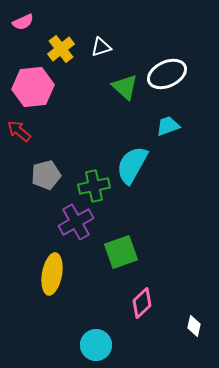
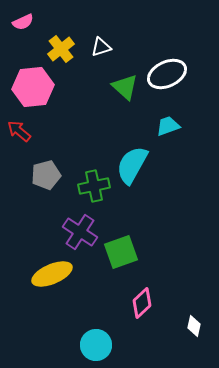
purple cross: moved 4 px right, 10 px down; rotated 28 degrees counterclockwise
yellow ellipse: rotated 57 degrees clockwise
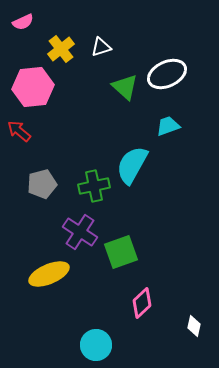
gray pentagon: moved 4 px left, 9 px down
yellow ellipse: moved 3 px left
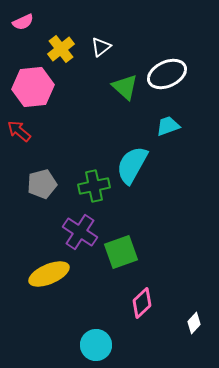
white triangle: rotated 20 degrees counterclockwise
white diamond: moved 3 px up; rotated 30 degrees clockwise
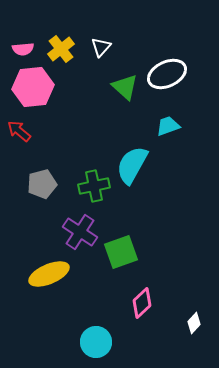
pink semicircle: moved 27 px down; rotated 20 degrees clockwise
white triangle: rotated 10 degrees counterclockwise
cyan circle: moved 3 px up
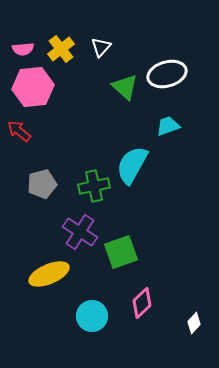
white ellipse: rotated 9 degrees clockwise
cyan circle: moved 4 px left, 26 px up
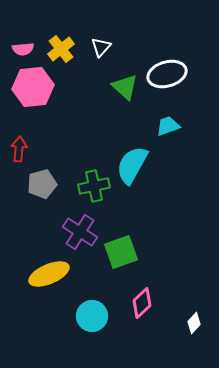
red arrow: moved 18 px down; rotated 55 degrees clockwise
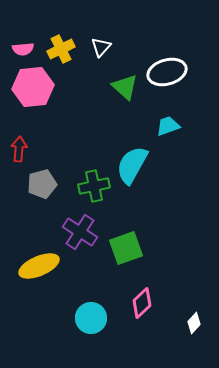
yellow cross: rotated 12 degrees clockwise
white ellipse: moved 2 px up
green square: moved 5 px right, 4 px up
yellow ellipse: moved 10 px left, 8 px up
cyan circle: moved 1 px left, 2 px down
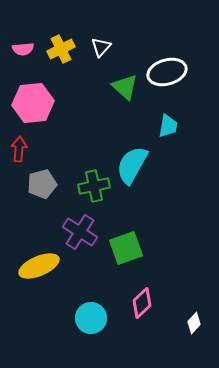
pink hexagon: moved 16 px down
cyan trapezoid: rotated 120 degrees clockwise
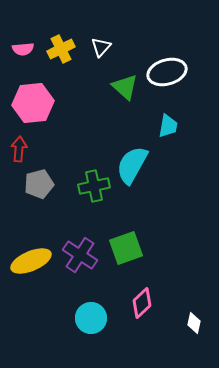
gray pentagon: moved 3 px left
purple cross: moved 23 px down
yellow ellipse: moved 8 px left, 5 px up
white diamond: rotated 30 degrees counterclockwise
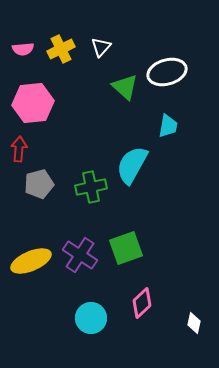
green cross: moved 3 px left, 1 px down
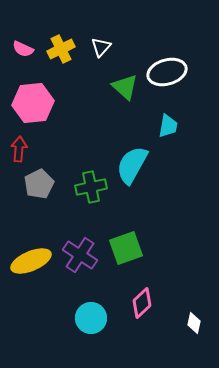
pink semicircle: rotated 30 degrees clockwise
gray pentagon: rotated 12 degrees counterclockwise
